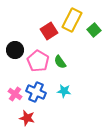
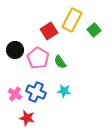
pink pentagon: moved 3 px up
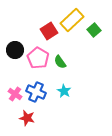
yellow rectangle: rotated 20 degrees clockwise
cyan star: rotated 24 degrees clockwise
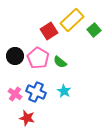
black circle: moved 6 px down
green semicircle: rotated 16 degrees counterclockwise
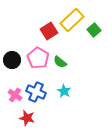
black circle: moved 3 px left, 4 px down
pink cross: moved 1 px down
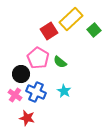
yellow rectangle: moved 1 px left, 1 px up
black circle: moved 9 px right, 14 px down
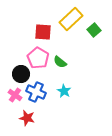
red square: moved 6 px left, 1 px down; rotated 36 degrees clockwise
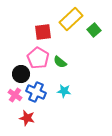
red square: rotated 12 degrees counterclockwise
cyan star: rotated 24 degrees counterclockwise
